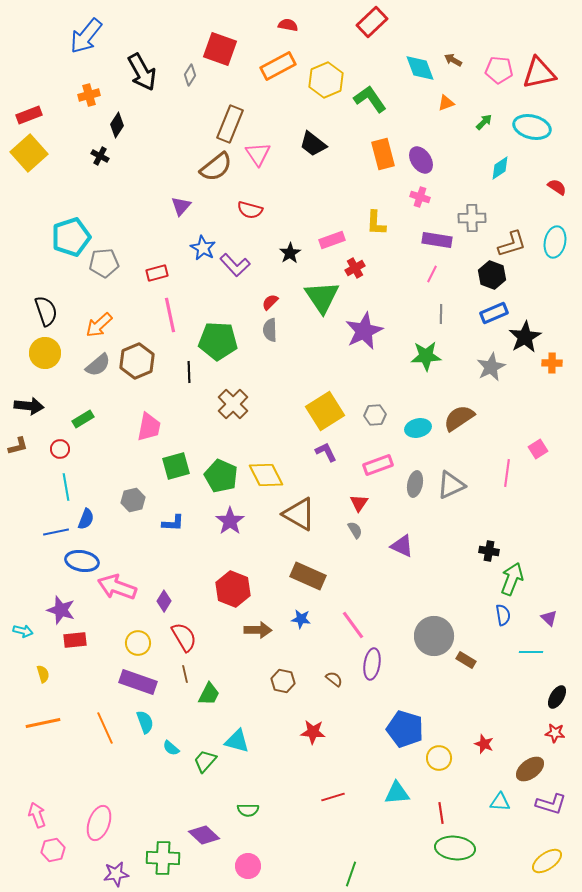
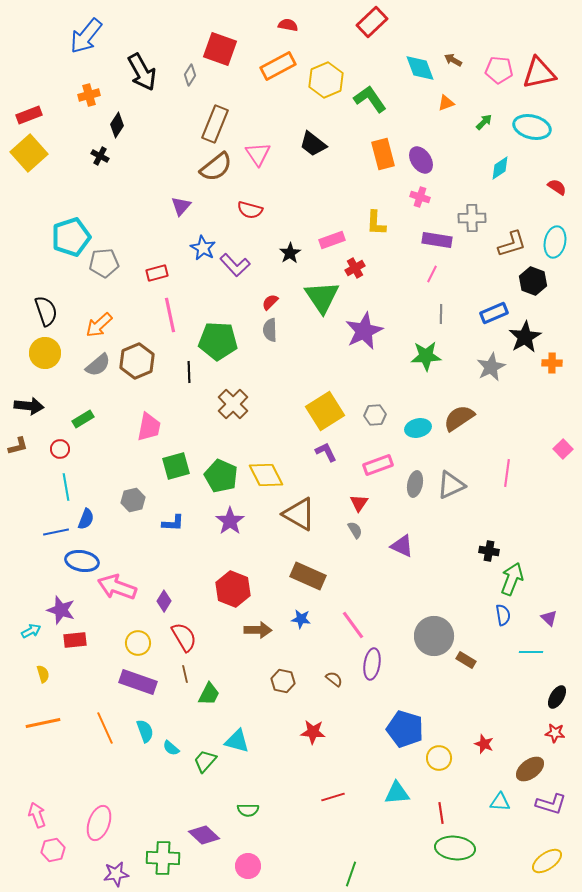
brown rectangle at (230, 124): moved 15 px left
black hexagon at (492, 275): moved 41 px right, 6 px down
pink square at (538, 449): moved 25 px right; rotated 12 degrees counterclockwise
cyan arrow at (23, 631): moved 8 px right; rotated 42 degrees counterclockwise
cyan semicircle at (145, 722): moved 9 px down
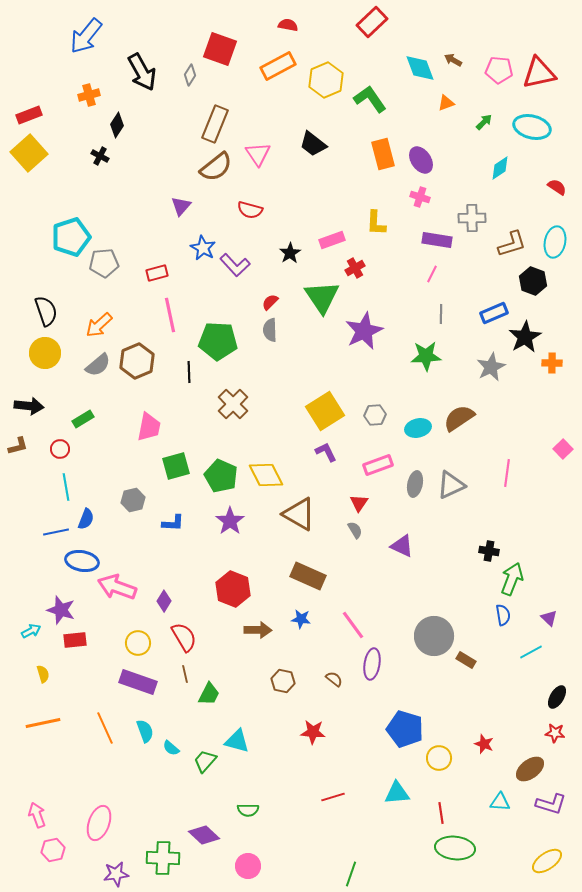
cyan line at (531, 652): rotated 30 degrees counterclockwise
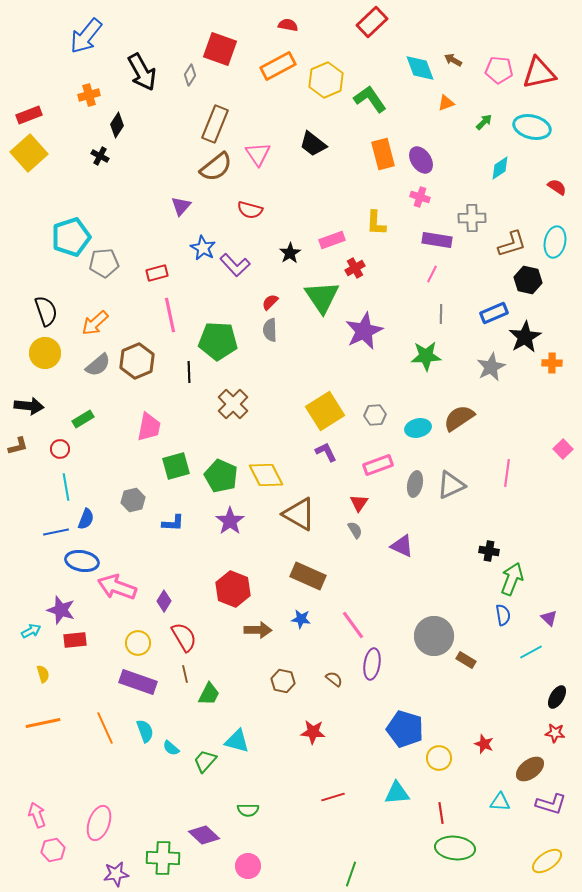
black hexagon at (533, 281): moved 5 px left, 1 px up; rotated 8 degrees counterclockwise
orange arrow at (99, 325): moved 4 px left, 2 px up
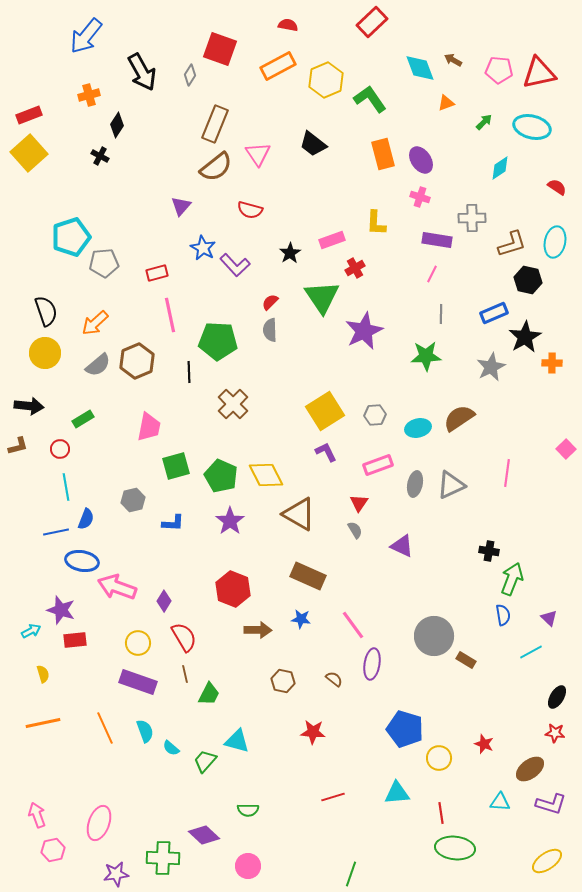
pink square at (563, 449): moved 3 px right
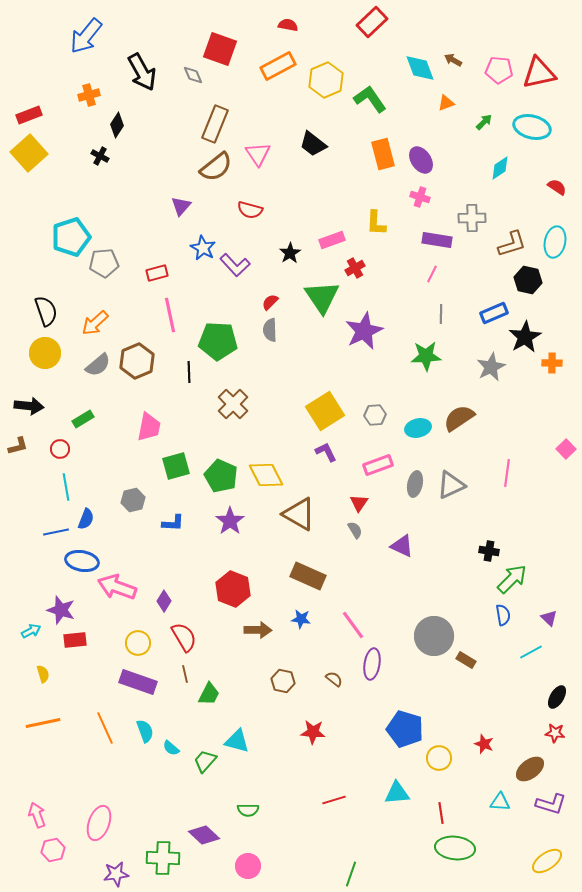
gray diamond at (190, 75): moved 3 px right; rotated 55 degrees counterclockwise
green arrow at (512, 579): rotated 24 degrees clockwise
red line at (333, 797): moved 1 px right, 3 px down
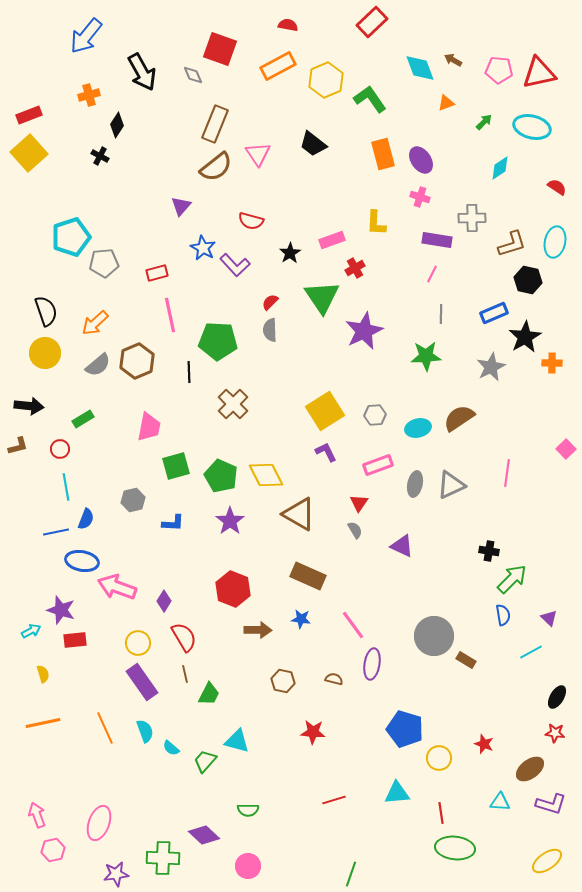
red semicircle at (250, 210): moved 1 px right, 11 px down
brown semicircle at (334, 679): rotated 24 degrees counterclockwise
purple rectangle at (138, 682): moved 4 px right; rotated 36 degrees clockwise
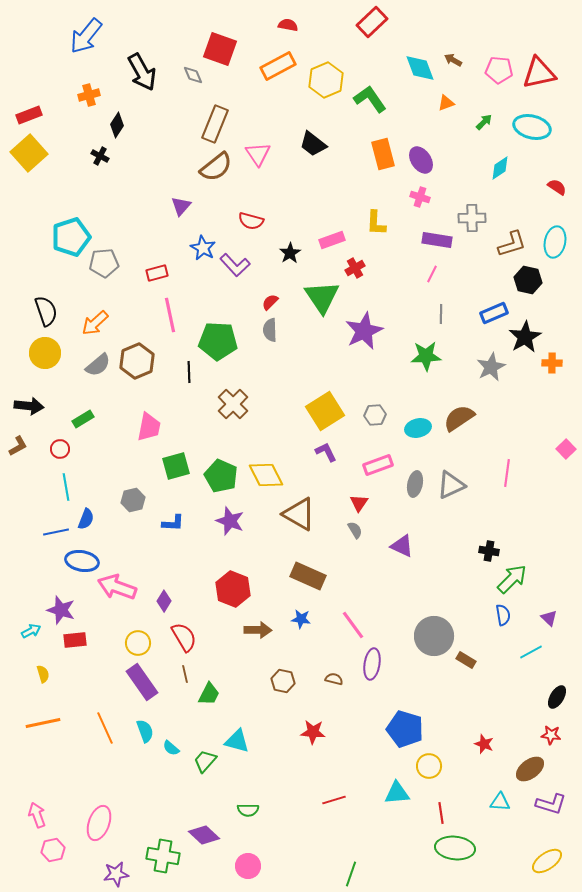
brown L-shape at (18, 446): rotated 15 degrees counterclockwise
purple star at (230, 521): rotated 16 degrees counterclockwise
red star at (555, 733): moved 4 px left, 2 px down
yellow circle at (439, 758): moved 10 px left, 8 px down
green cross at (163, 858): moved 2 px up; rotated 8 degrees clockwise
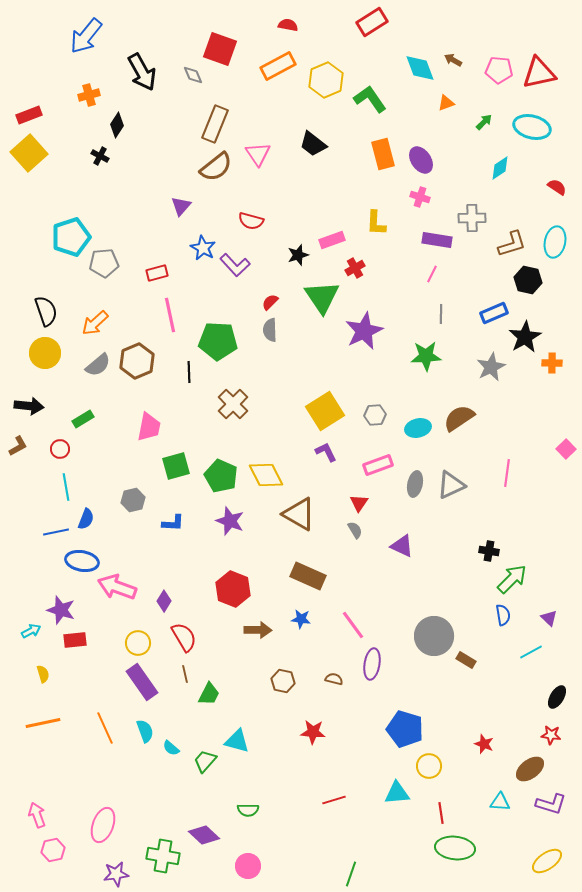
red rectangle at (372, 22): rotated 12 degrees clockwise
black star at (290, 253): moved 8 px right, 2 px down; rotated 15 degrees clockwise
pink ellipse at (99, 823): moved 4 px right, 2 px down
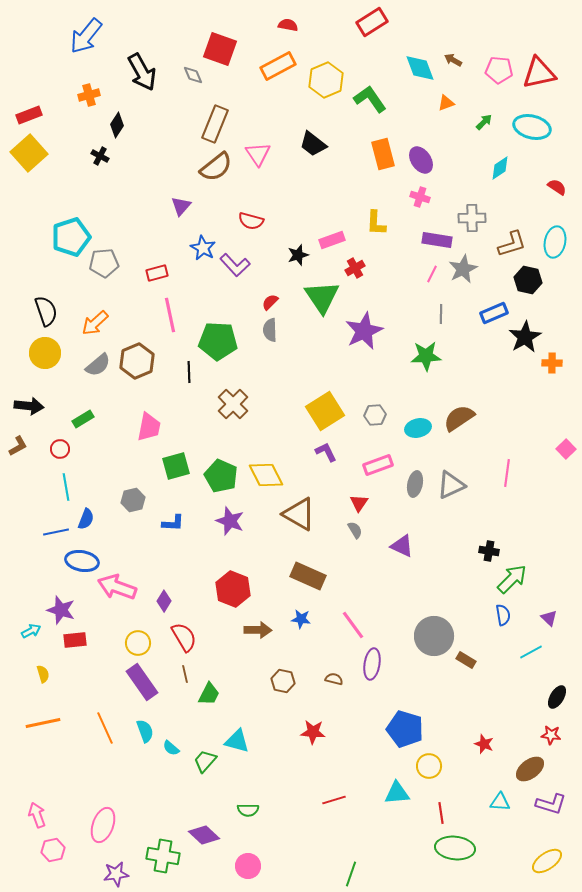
gray star at (491, 367): moved 28 px left, 98 px up
